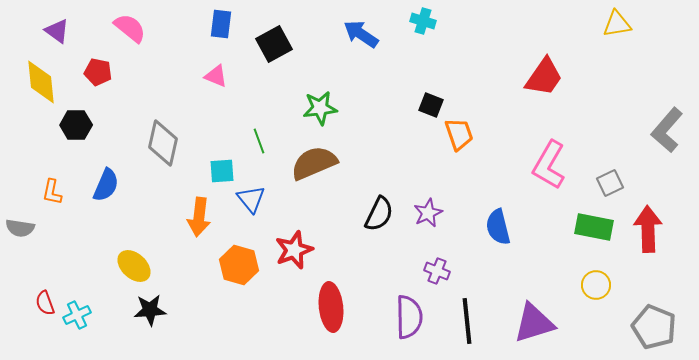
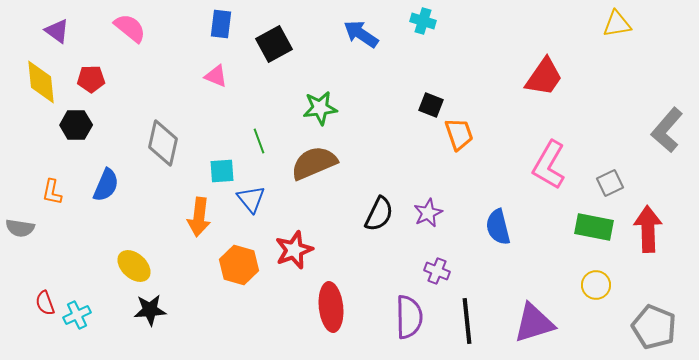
red pentagon at (98, 72): moved 7 px left, 7 px down; rotated 12 degrees counterclockwise
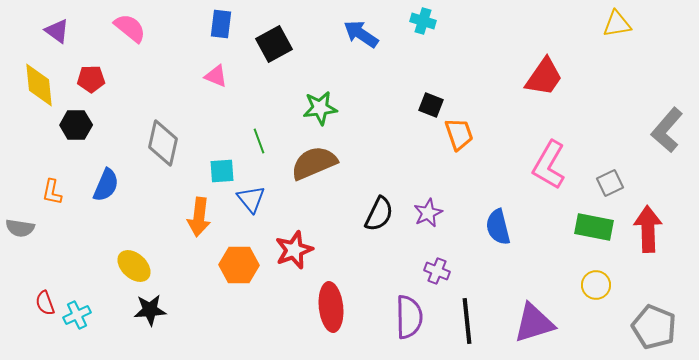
yellow diamond at (41, 82): moved 2 px left, 3 px down
orange hexagon at (239, 265): rotated 15 degrees counterclockwise
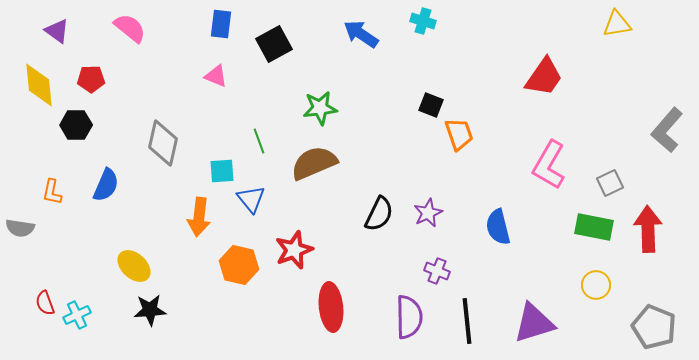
orange hexagon at (239, 265): rotated 12 degrees clockwise
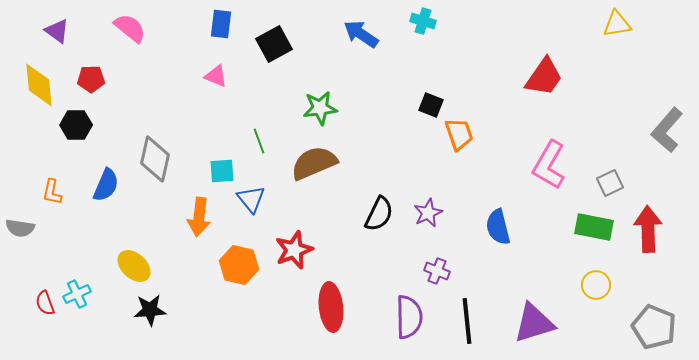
gray diamond at (163, 143): moved 8 px left, 16 px down
cyan cross at (77, 315): moved 21 px up
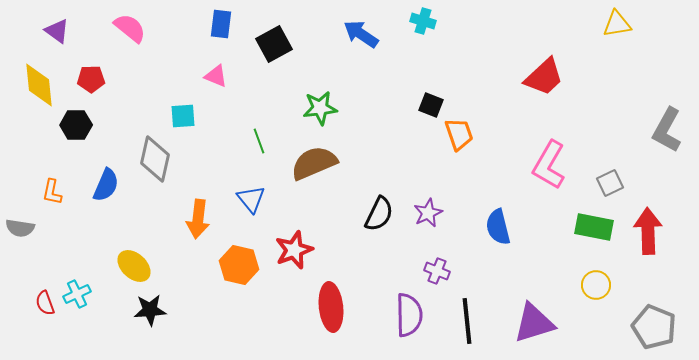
red trapezoid at (544, 77): rotated 12 degrees clockwise
gray L-shape at (667, 130): rotated 12 degrees counterclockwise
cyan square at (222, 171): moved 39 px left, 55 px up
orange arrow at (199, 217): moved 1 px left, 2 px down
red arrow at (648, 229): moved 2 px down
purple semicircle at (409, 317): moved 2 px up
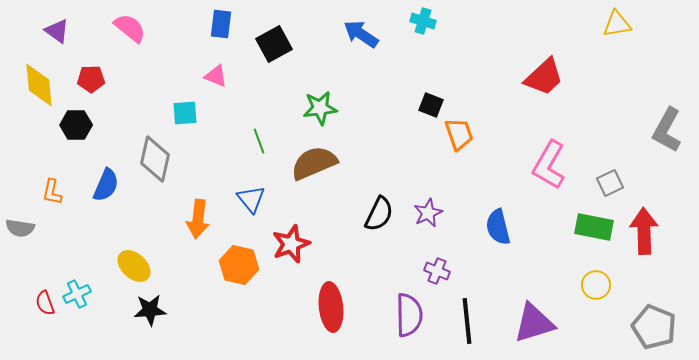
cyan square at (183, 116): moved 2 px right, 3 px up
red arrow at (648, 231): moved 4 px left
red star at (294, 250): moved 3 px left, 6 px up
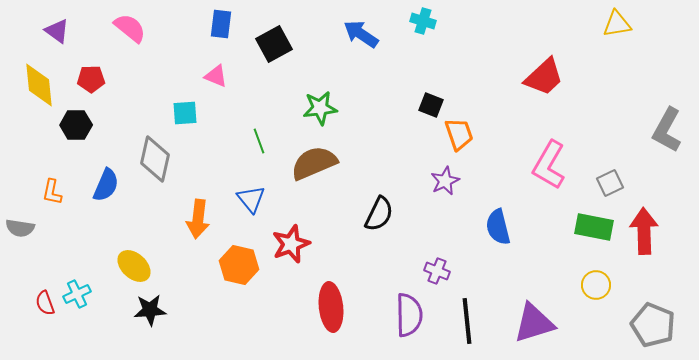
purple star at (428, 213): moved 17 px right, 32 px up
gray pentagon at (654, 327): moved 1 px left, 2 px up
